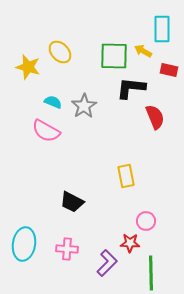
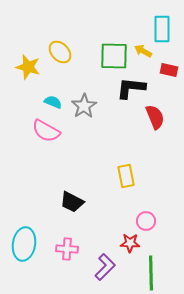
purple L-shape: moved 2 px left, 4 px down
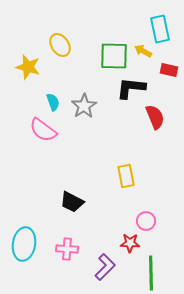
cyan rectangle: moved 2 px left; rotated 12 degrees counterclockwise
yellow ellipse: moved 7 px up; rotated 10 degrees clockwise
cyan semicircle: rotated 48 degrees clockwise
pink semicircle: moved 3 px left, 1 px up; rotated 8 degrees clockwise
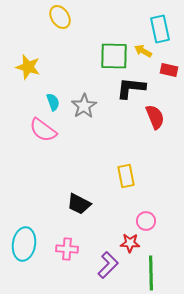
yellow ellipse: moved 28 px up
black trapezoid: moved 7 px right, 2 px down
purple L-shape: moved 3 px right, 2 px up
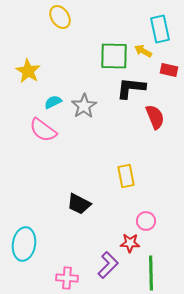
yellow star: moved 4 px down; rotated 15 degrees clockwise
cyan semicircle: rotated 96 degrees counterclockwise
pink cross: moved 29 px down
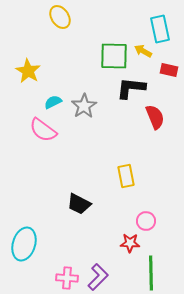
cyan ellipse: rotated 8 degrees clockwise
purple L-shape: moved 10 px left, 12 px down
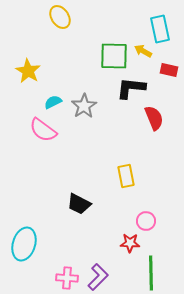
red semicircle: moved 1 px left, 1 px down
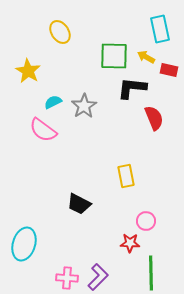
yellow ellipse: moved 15 px down
yellow arrow: moved 3 px right, 6 px down
black L-shape: moved 1 px right
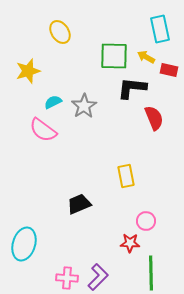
yellow star: rotated 25 degrees clockwise
black trapezoid: rotated 130 degrees clockwise
